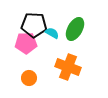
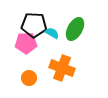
orange cross: moved 6 px left, 1 px down
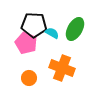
pink pentagon: rotated 25 degrees clockwise
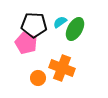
cyan semicircle: moved 8 px right, 11 px up; rotated 64 degrees counterclockwise
orange circle: moved 9 px right
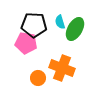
cyan semicircle: rotated 72 degrees counterclockwise
pink pentagon: rotated 15 degrees counterclockwise
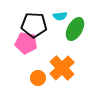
cyan semicircle: moved 6 px up; rotated 80 degrees counterclockwise
orange cross: rotated 25 degrees clockwise
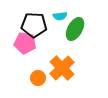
pink pentagon: moved 1 px left
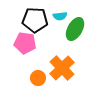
black pentagon: moved 1 px right, 5 px up
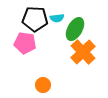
cyan semicircle: moved 3 px left, 2 px down
black pentagon: moved 1 px up
orange cross: moved 21 px right, 16 px up
orange circle: moved 5 px right, 7 px down
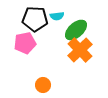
cyan semicircle: moved 2 px up
green ellipse: moved 1 px right, 1 px down; rotated 20 degrees clockwise
pink pentagon: rotated 20 degrees counterclockwise
orange cross: moved 3 px left, 2 px up
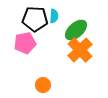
cyan semicircle: moved 3 px left; rotated 80 degrees counterclockwise
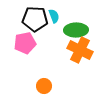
cyan semicircle: rotated 24 degrees counterclockwise
green ellipse: rotated 40 degrees clockwise
orange cross: rotated 20 degrees counterclockwise
orange circle: moved 1 px right, 1 px down
